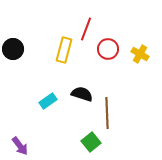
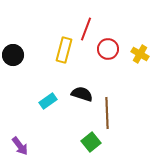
black circle: moved 6 px down
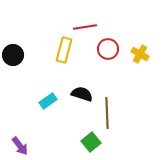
red line: moved 1 px left, 2 px up; rotated 60 degrees clockwise
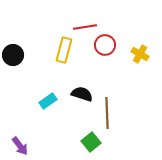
red circle: moved 3 px left, 4 px up
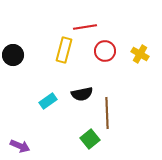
red circle: moved 6 px down
black semicircle: rotated 150 degrees clockwise
green square: moved 1 px left, 3 px up
purple arrow: rotated 30 degrees counterclockwise
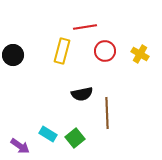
yellow rectangle: moved 2 px left, 1 px down
cyan rectangle: moved 33 px down; rotated 66 degrees clockwise
green square: moved 15 px left, 1 px up
purple arrow: rotated 12 degrees clockwise
